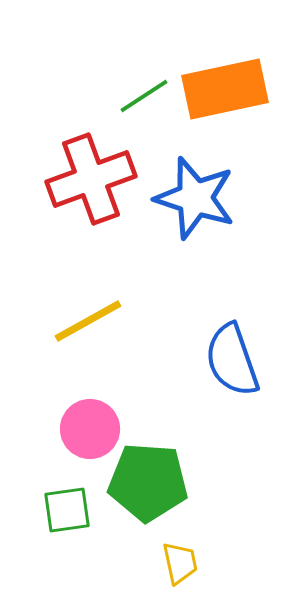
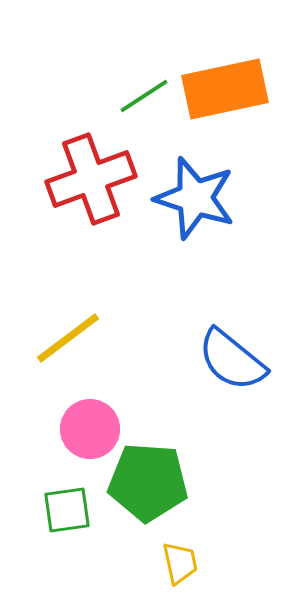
yellow line: moved 20 px left, 17 px down; rotated 8 degrees counterclockwise
blue semicircle: rotated 32 degrees counterclockwise
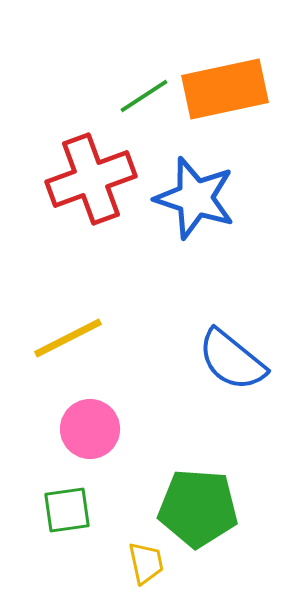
yellow line: rotated 10 degrees clockwise
green pentagon: moved 50 px right, 26 px down
yellow trapezoid: moved 34 px left
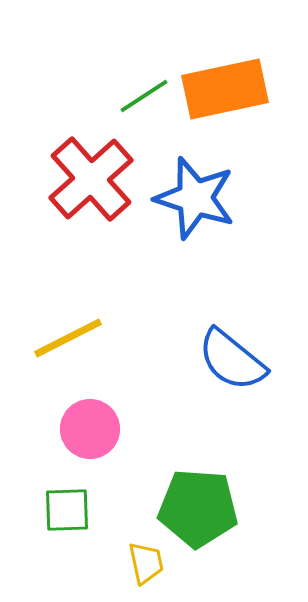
red cross: rotated 22 degrees counterclockwise
green square: rotated 6 degrees clockwise
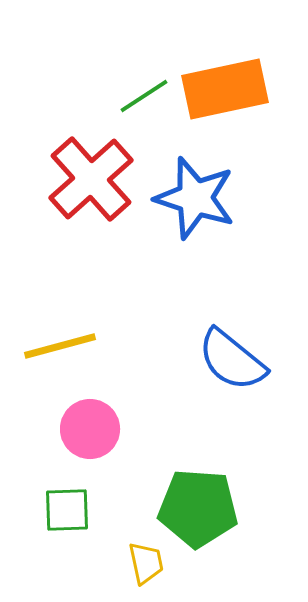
yellow line: moved 8 px left, 8 px down; rotated 12 degrees clockwise
